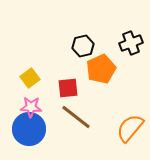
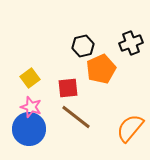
pink star: rotated 15 degrees clockwise
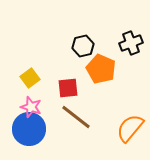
orange pentagon: rotated 24 degrees counterclockwise
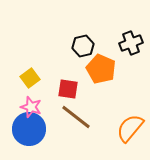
red square: moved 1 px down; rotated 15 degrees clockwise
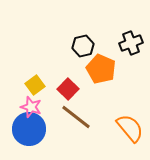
yellow square: moved 5 px right, 7 px down
red square: rotated 35 degrees clockwise
orange semicircle: rotated 100 degrees clockwise
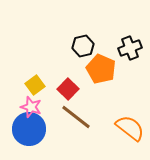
black cross: moved 1 px left, 5 px down
orange semicircle: rotated 12 degrees counterclockwise
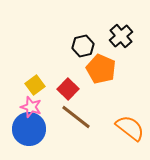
black cross: moved 9 px left, 12 px up; rotated 20 degrees counterclockwise
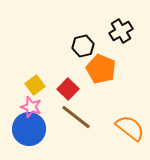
black cross: moved 5 px up; rotated 10 degrees clockwise
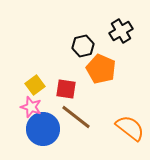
red square: moved 2 px left; rotated 35 degrees counterclockwise
blue circle: moved 14 px right
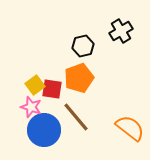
orange pentagon: moved 22 px left, 9 px down; rotated 28 degrees clockwise
red square: moved 14 px left
brown line: rotated 12 degrees clockwise
blue circle: moved 1 px right, 1 px down
